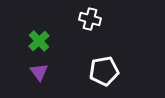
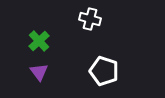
white pentagon: rotated 28 degrees clockwise
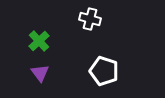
purple triangle: moved 1 px right, 1 px down
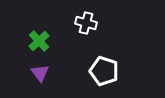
white cross: moved 4 px left, 4 px down
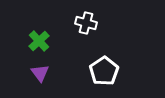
white pentagon: rotated 20 degrees clockwise
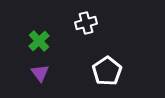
white cross: rotated 30 degrees counterclockwise
white pentagon: moved 3 px right
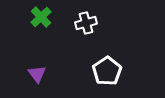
green cross: moved 2 px right, 24 px up
purple triangle: moved 3 px left, 1 px down
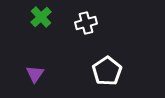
purple triangle: moved 2 px left; rotated 12 degrees clockwise
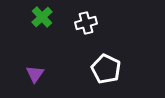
green cross: moved 1 px right
white pentagon: moved 1 px left, 2 px up; rotated 12 degrees counterclockwise
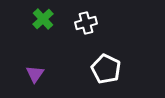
green cross: moved 1 px right, 2 px down
